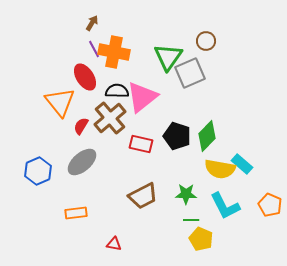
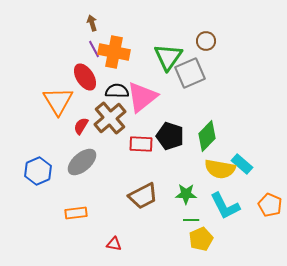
brown arrow: rotated 49 degrees counterclockwise
orange triangle: moved 2 px left, 1 px up; rotated 8 degrees clockwise
black pentagon: moved 7 px left
red rectangle: rotated 10 degrees counterclockwise
yellow pentagon: rotated 25 degrees clockwise
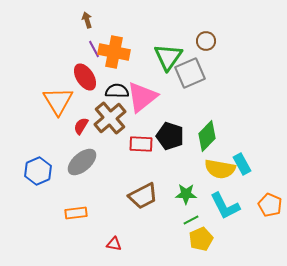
brown arrow: moved 5 px left, 3 px up
cyan rectangle: rotated 20 degrees clockwise
green line: rotated 28 degrees counterclockwise
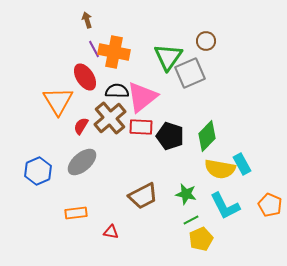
red rectangle: moved 17 px up
green star: rotated 10 degrees clockwise
red triangle: moved 3 px left, 12 px up
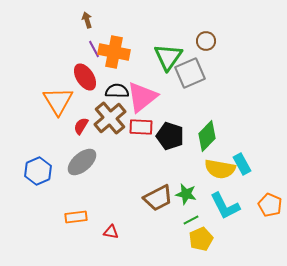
brown trapezoid: moved 15 px right, 2 px down
orange rectangle: moved 4 px down
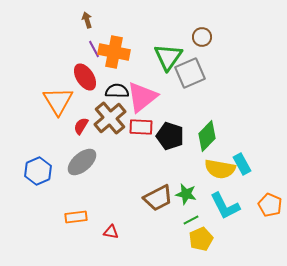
brown circle: moved 4 px left, 4 px up
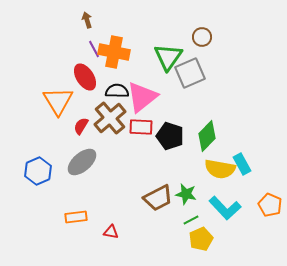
cyan L-shape: moved 2 px down; rotated 16 degrees counterclockwise
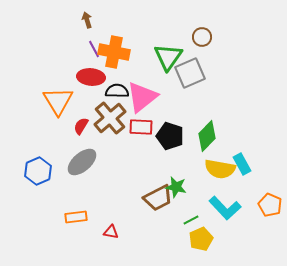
red ellipse: moved 6 px right; rotated 52 degrees counterclockwise
green star: moved 10 px left, 7 px up
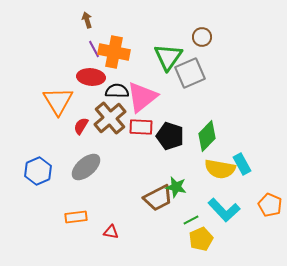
gray ellipse: moved 4 px right, 5 px down
cyan L-shape: moved 1 px left, 2 px down
